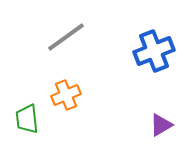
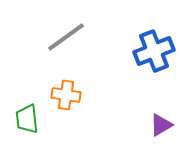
orange cross: rotated 32 degrees clockwise
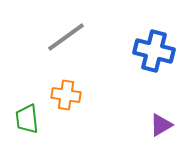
blue cross: rotated 36 degrees clockwise
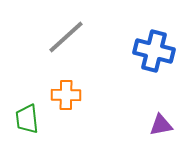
gray line: rotated 6 degrees counterclockwise
orange cross: rotated 8 degrees counterclockwise
purple triangle: rotated 20 degrees clockwise
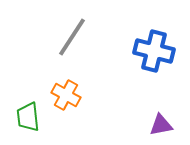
gray line: moved 6 px right; rotated 15 degrees counterclockwise
orange cross: rotated 28 degrees clockwise
green trapezoid: moved 1 px right, 2 px up
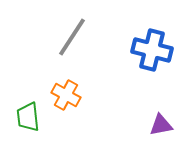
blue cross: moved 2 px left, 1 px up
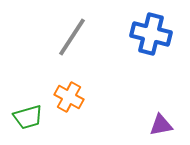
blue cross: moved 1 px left, 16 px up
orange cross: moved 3 px right, 2 px down
green trapezoid: rotated 100 degrees counterclockwise
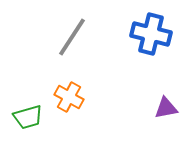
purple triangle: moved 5 px right, 17 px up
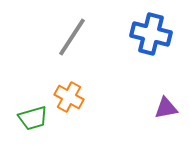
green trapezoid: moved 5 px right, 1 px down
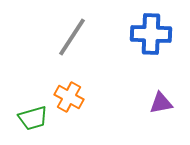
blue cross: rotated 12 degrees counterclockwise
purple triangle: moved 5 px left, 5 px up
